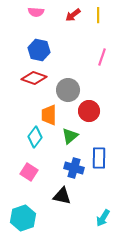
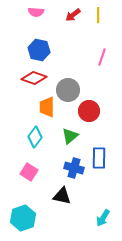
orange trapezoid: moved 2 px left, 8 px up
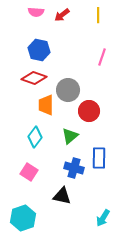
red arrow: moved 11 px left
orange trapezoid: moved 1 px left, 2 px up
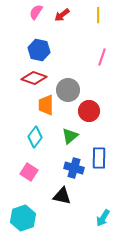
pink semicircle: rotated 119 degrees clockwise
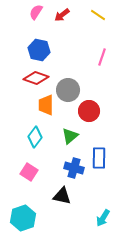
yellow line: rotated 56 degrees counterclockwise
red diamond: moved 2 px right
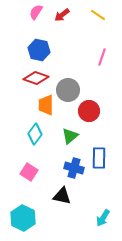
cyan diamond: moved 3 px up
cyan hexagon: rotated 15 degrees counterclockwise
